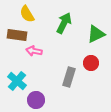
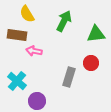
green arrow: moved 2 px up
green triangle: rotated 18 degrees clockwise
purple circle: moved 1 px right, 1 px down
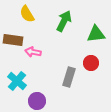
brown rectangle: moved 4 px left, 5 px down
pink arrow: moved 1 px left, 1 px down
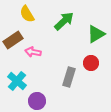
green arrow: rotated 20 degrees clockwise
green triangle: rotated 24 degrees counterclockwise
brown rectangle: rotated 42 degrees counterclockwise
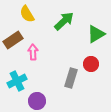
pink arrow: rotated 77 degrees clockwise
red circle: moved 1 px down
gray rectangle: moved 2 px right, 1 px down
cyan cross: rotated 24 degrees clockwise
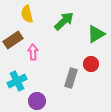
yellow semicircle: rotated 18 degrees clockwise
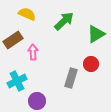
yellow semicircle: rotated 126 degrees clockwise
